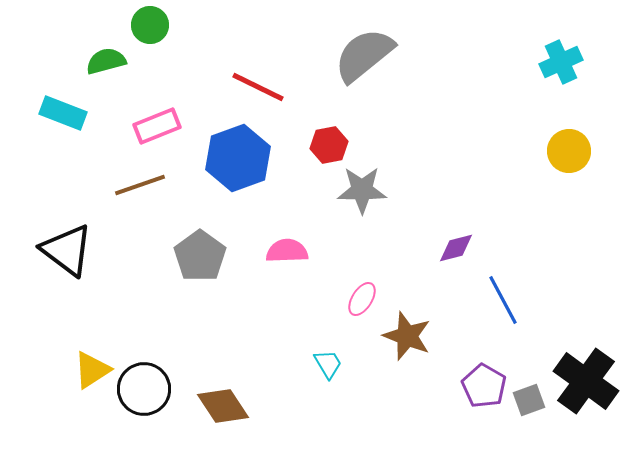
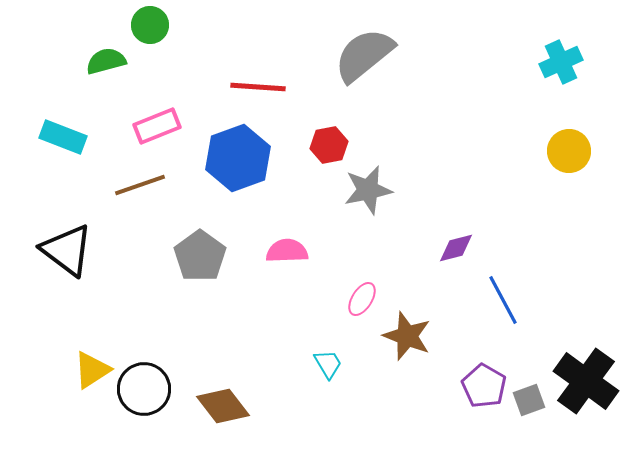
red line: rotated 22 degrees counterclockwise
cyan rectangle: moved 24 px down
gray star: moved 6 px right; rotated 12 degrees counterclockwise
brown diamond: rotated 4 degrees counterclockwise
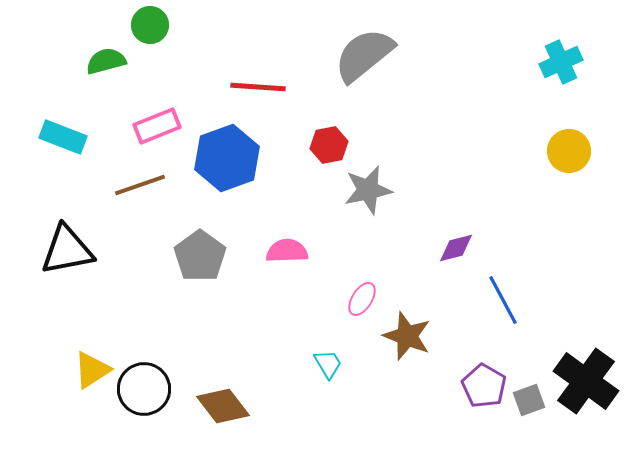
blue hexagon: moved 11 px left
black triangle: rotated 48 degrees counterclockwise
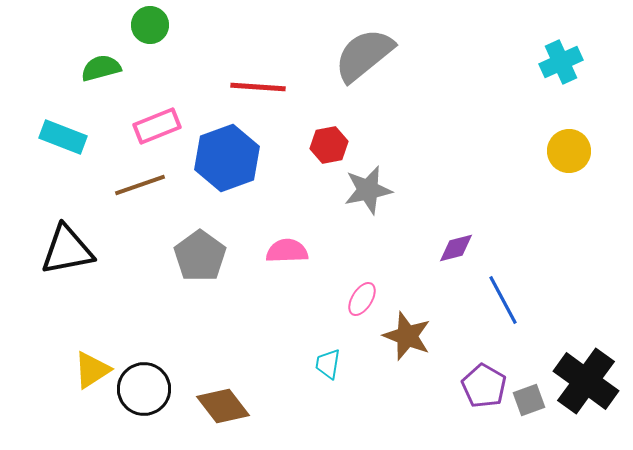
green semicircle: moved 5 px left, 7 px down
cyan trapezoid: rotated 140 degrees counterclockwise
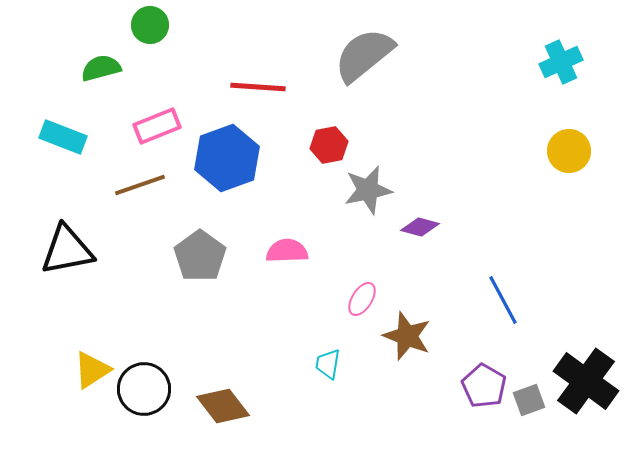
purple diamond: moved 36 px left, 21 px up; rotated 30 degrees clockwise
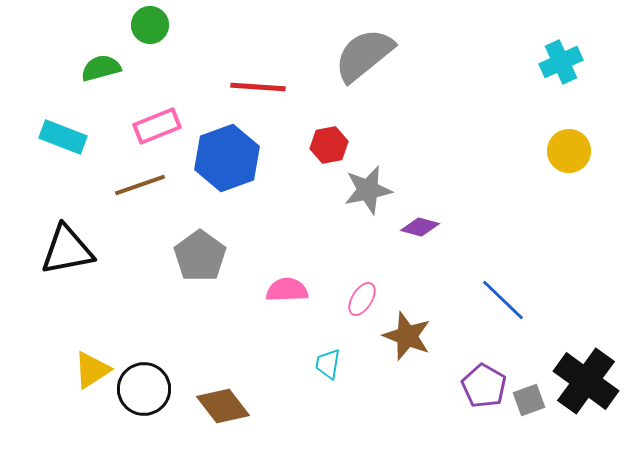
pink semicircle: moved 39 px down
blue line: rotated 18 degrees counterclockwise
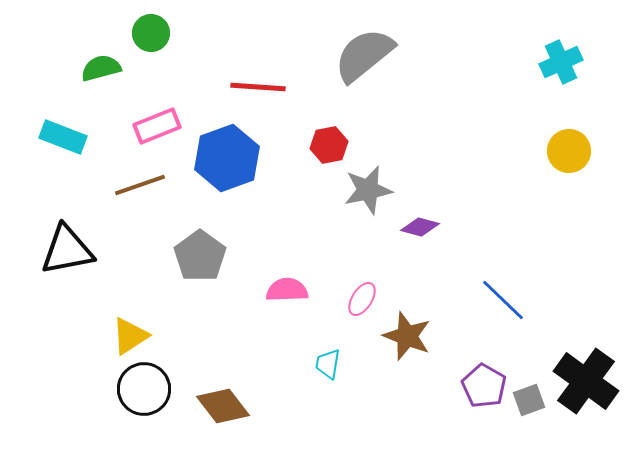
green circle: moved 1 px right, 8 px down
yellow triangle: moved 38 px right, 34 px up
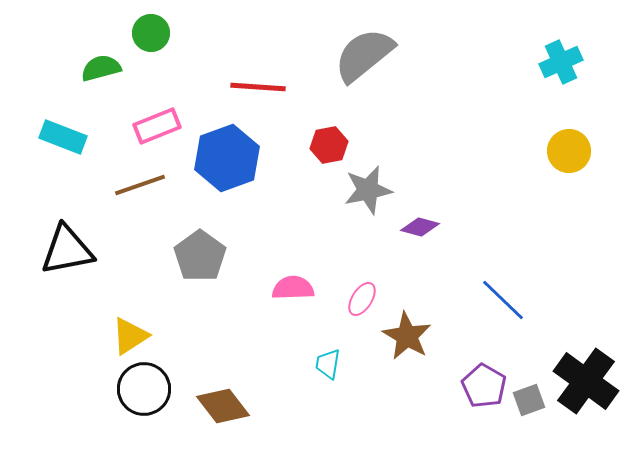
pink semicircle: moved 6 px right, 2 px up
brown star: rotated 9 degrees clockwise
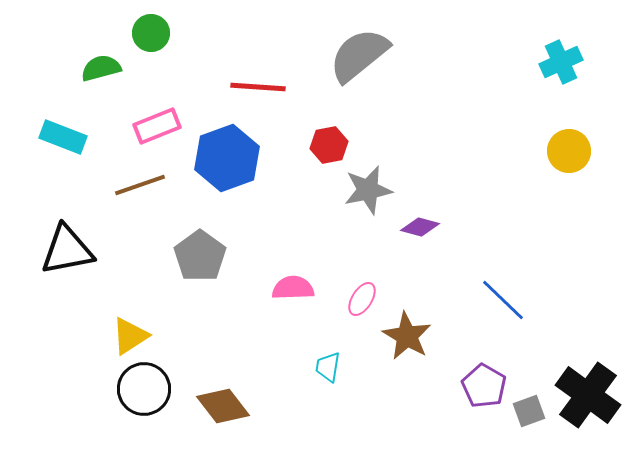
gray semicircle: moved 5 px left
cyan trapezoid: moved 3 px down
black cross: moved 2 px right, 14 px down
gray square: moved 11 px down
